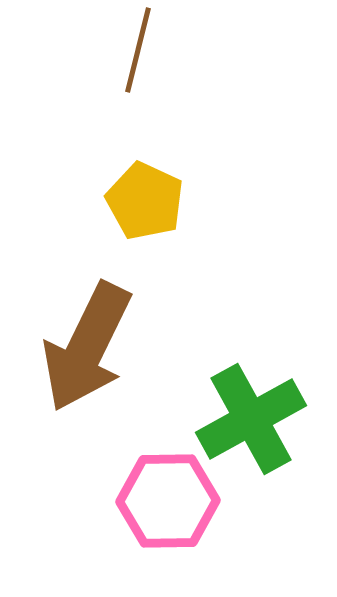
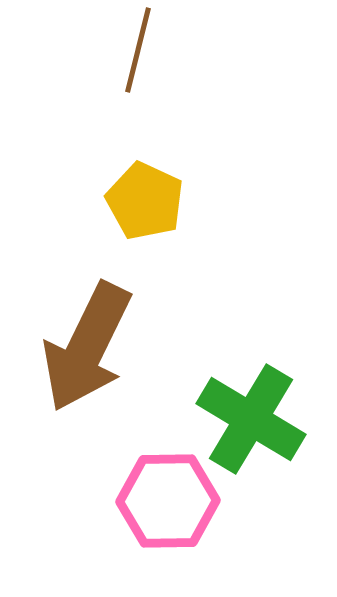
green cross: rotated 30 degrees counterclockwise
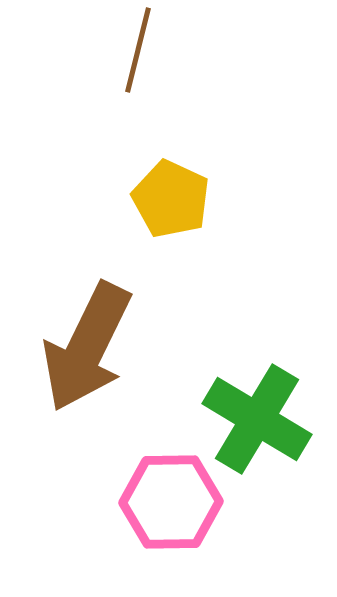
yellow pentagon: moved 26 px right, 2 px up
green cross: moved 6 px right
pink hexagon: moved 3 px right, 1 px down
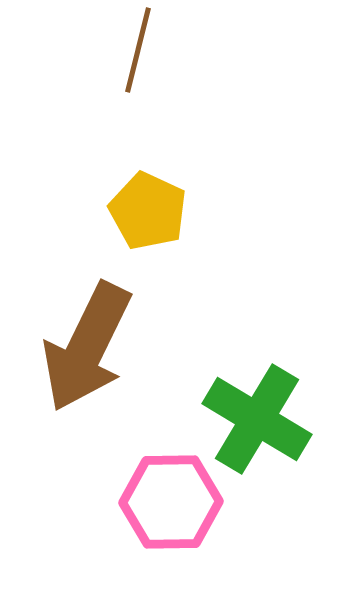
yellow pentagon: moved 23 px left, 12 px down
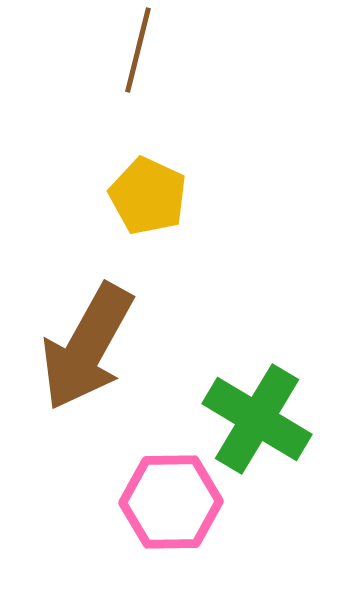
yellow pentagon: moved 15 px up
brown arrow: rotated 3 degrees clockwise
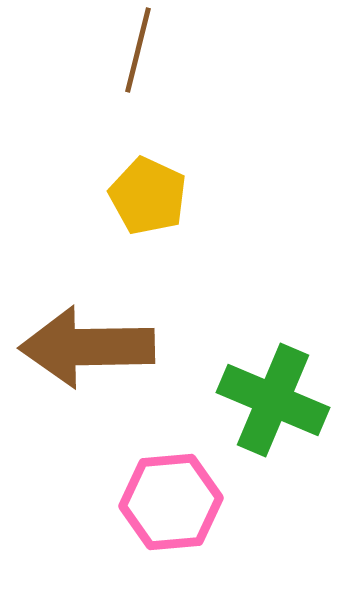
brown arrow: rotated 60 degrees clockwise
green cross: moved 16 px right, 19 px up; rotated 8 degrees counterclockwise
pink hexagon: rotated 4 degrees counterclockwise
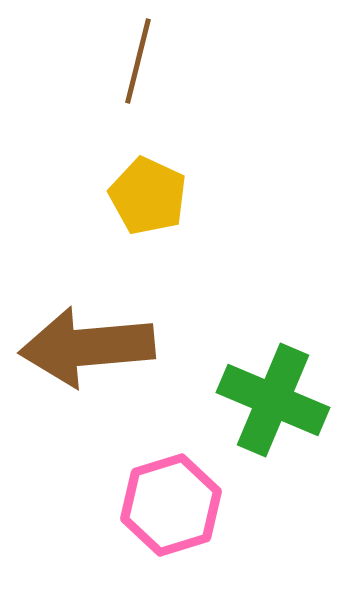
brown line: moved 11 px down
brown arrow: rotated 4 degrees counterclockwise
pink hexagon: moved 3 px down; rotated 12 degrees counterclockwise
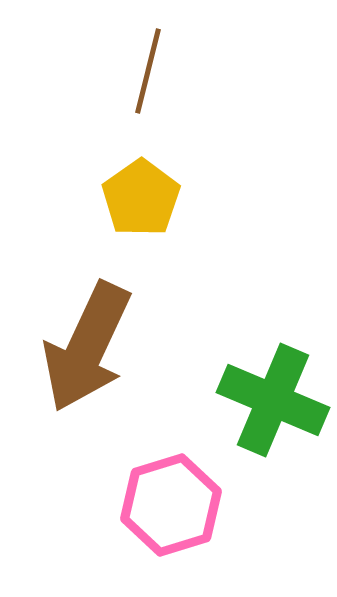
brown line: moved 10 px right, 10 px down
yellow pentagon: moved 7 px left, 2 px down; rotated 12 degrees clockwise
brown arrow: rotated 60 degrees counterclockwise
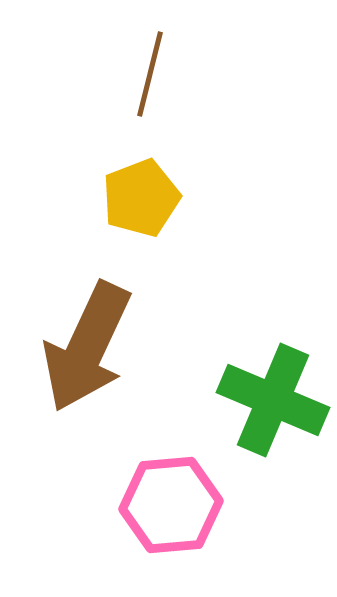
brown line: moved 2 px right, 3 px down
yellow pentagon: rotated 14 degrees clockwise
pink hexagon: rotated 12 degrees clockwise
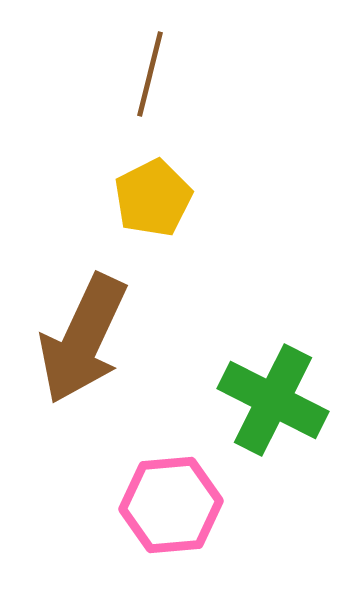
yellow pentagon: moved 12 px right; rotated 6 degrees counterclockwise
brown arrow: moved 4 px left, 8 px up
green cross: rotated 4 degrees clockwise
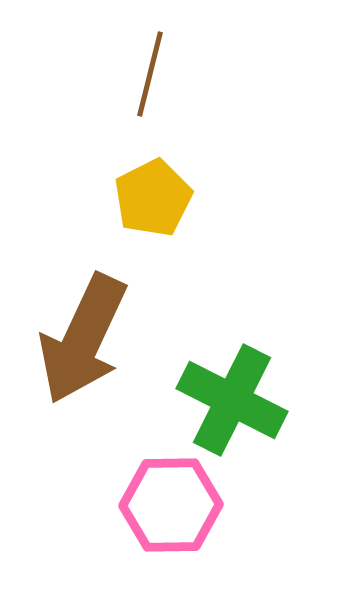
green cross: moved 41 px left
pink hexagon: rotated 4 degrees clockwise
